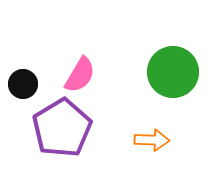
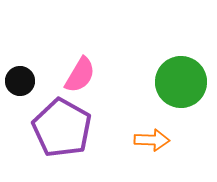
green circle: moved 8 px right, 10 px down
black circle: moved 3 px left, 3 px up
purple pentagon: rotated 12 degrees counterclockwise
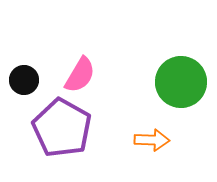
black circle: moved 4 px right, 1 px up
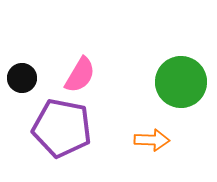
black circle: moved 2 px left, 2 px up
purple pentagon: rotated 18 degrees counterclockwise
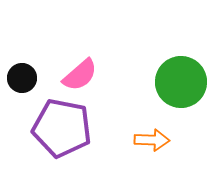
pink semicircle: rotated 18 degrees clockwise
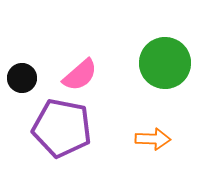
green circle: moved 16 px left, 19 px up
orange arrow: moved 1 px right, 1 px up
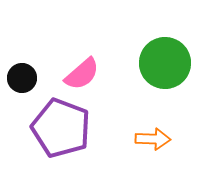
pink semicircle: moved 2 px right, 1 px up
purple pentagon: moved 1 px left; rotated 10 degrees clockwise
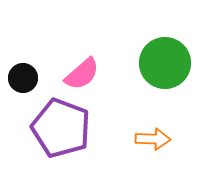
black circle: moved 1 px right
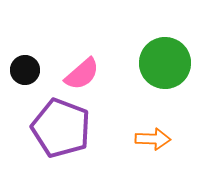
black circle: moved 2 px right, 8 px up
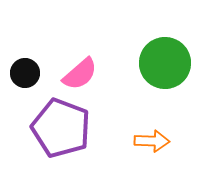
black circle: moved 3 px down
pink semicircle: moved 2 px left
orange arrow: moved 1 px left, 2 px down
